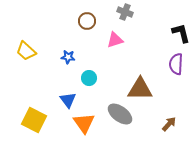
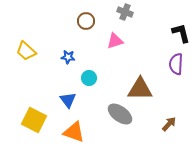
brown circle: moved 1 px left
pink triangle: moved 1 px down
orange triangle: moved 10 px left, 9 px down; rotated 35 degrees counterclockwise
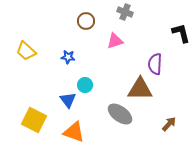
purple semicircle: moved 21 px left
cyan circle: moved 4 px left, 7 px down
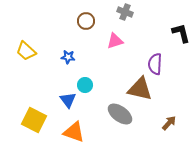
brown triangle: rotated 12 degrees clockwise
brown arrow: moved 1 px up
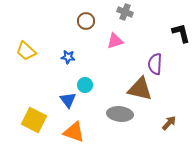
gray ellipse: rotated 30 degrees counterclockwise
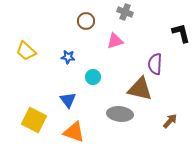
cyan circle: moved 8 px right, 8 px up
brown arrow: moved 1 px right, 2 px up
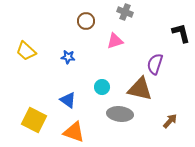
purple semicircle: rotated 15 degrees clockwise
cyan circle: moved 9 px right, 10 px down
blue triangle: rotated 18 degrees counterclockwise
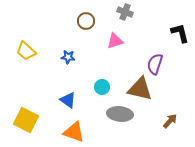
black L-shape: moved 1 px left
yellow square: moved 8 px left
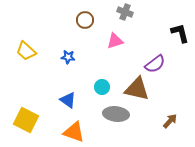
brown circle: moved 1 px left, 1 px up
purple semicircle: rotated 145 degrees counterclockwise
brown triangle: moved 3 px left
gray ellipse: moved 4 px left
